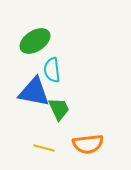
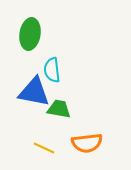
green ellipse: moved 5 px left, 7 px up; rotated 48 degrees counterclockwise
green trapezoid: rotated 55 degrees counterclockwise
orange semicircle: moved 1 px left, 1 px up
yellow line: rotated 10 degrees clockwise
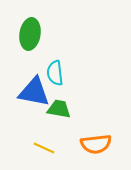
cyan semicircle: moved 3 px right, 3 px down
orange semicircle: moved 9 px right, 1 px down
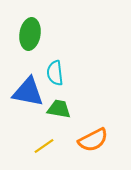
blue triangle: moved 6 px left
orange semicircle: moved 3 px left, 4 px up; rotated 20 degrees counterclockwise
yellow line: moved 2 px up; rotated 60 degrees counterclockwise
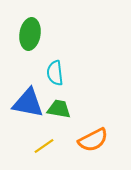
blue triangle: moved 11 px down
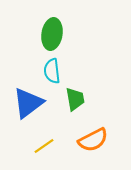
green ellipse: moved 22 px right
cyan semicircle: moved 3 px left, 2 px up
blue triangle: rotated 48 degrees counterclockwise
green trapezoid: moved 16 px right, 10 px up; rotated 70 degrees clockwise
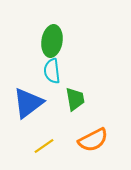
green ellipse: moved 7 px down
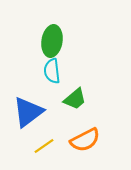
green trapezoid: rotated 60 degrees clockwise
blue triangle: moved 9 px down
orange semicircle: moved 8 px left
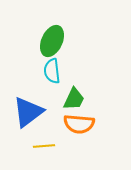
green ellipse: rotated 16 degrees clockwise
green trapezoid: moved 1 px left; rotated 25 degrees counterclockwise
orange semicircle: moved 6 px left, 16 px up; rotated 32 degrees clockwise
yellow line: rotated 30 degrees clockwise
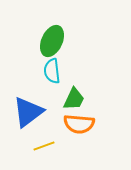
yellow line: rotated 15 degrees counterclockwise
